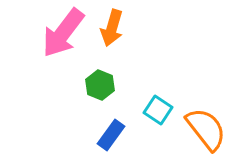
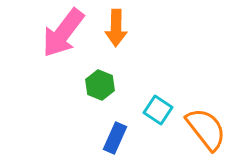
orange arrow: moved 4 px right; rotated 15 degrees counterclockwise
blue rectangle: moved 4 px right, 3 px down; rotated 12 degrees counterclockwise
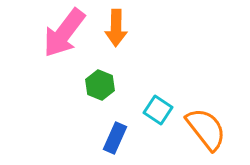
pink arrow: moved 1 px right
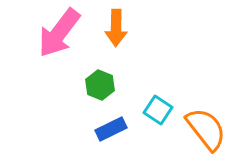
pink arrow: moved 5 px left
blue rectangle: moved 4 px left, 9 px up; rotated 40 degrees clockwise
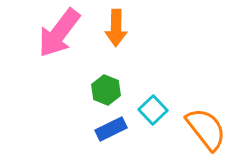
green hexagon: moved 6 px right, 5 px down
cyan square: moved 5 px left; rotated 12 degrees clockwise
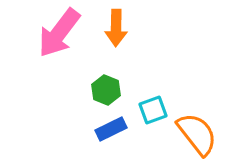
cyan square: rotated 24 degrees clockwise
orange semicircle: moved 9 px left, 5 px down
